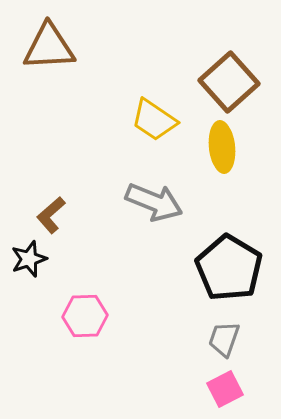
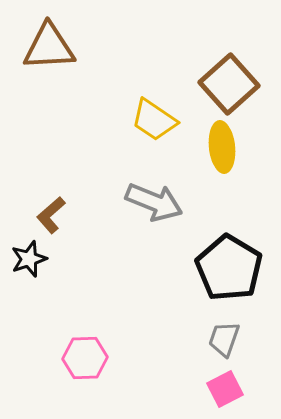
brown square: moved 2 px down
pink hexagon: moved 42 px down
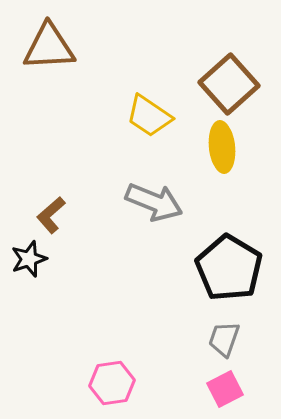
yellow trapezoid: moved 5 px left, 4 px up
pink hexagon: moved 27 px right, 25 px down; rotated 6 degrees counterclockwise
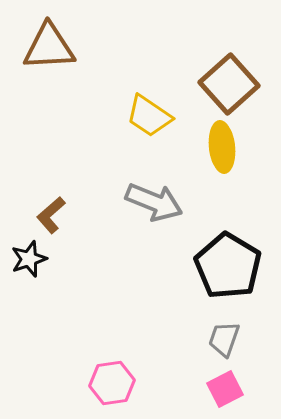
black pentagon: moved 1 px left, 2 px up
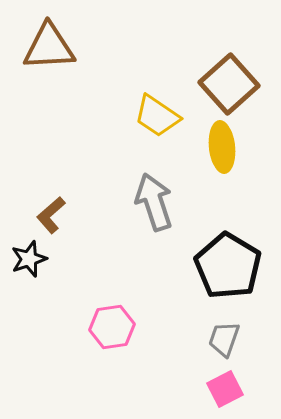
yellow trapezoid: moved 8 px right
gray arrow: rotated 130 degrees counterclockwise
pink hexagon: moved 56 px up
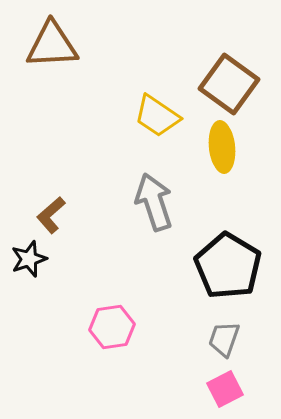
brown triangle: moved 3 px right, 2 px up
brown square: rotated 12 degrees counterclockwise
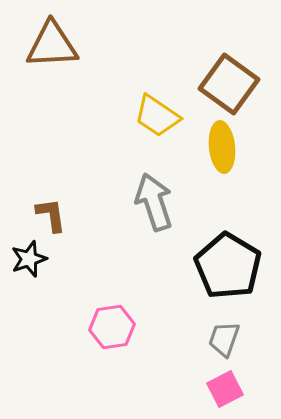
brown L-shape: rotated 123 degrees clockwise
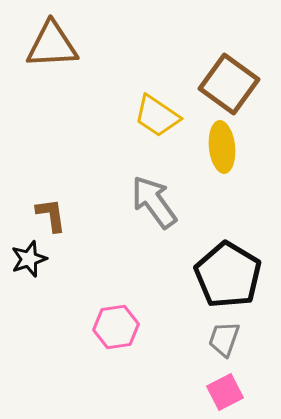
gray arrow: rotated 18 degrees counterclockwise
black pentagon: moved 9 px down
pink hexagon: moved 4 px right
pink square: moved 3 px down
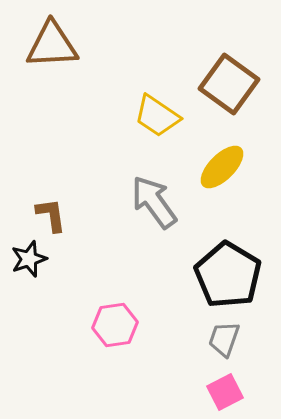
yellow ellipse: moved 20 px down; rotated 51 degrees clockwise
pink hexagon: moved 1 px left, 2 px up
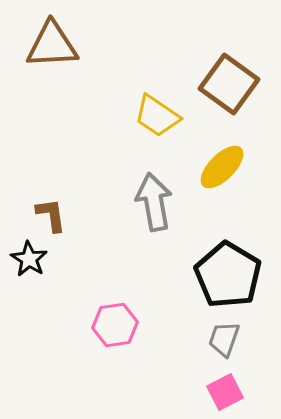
gray arrow: rotated 26 degrees clockwise
black star: rotated 21 degrees counterclockwise
